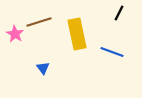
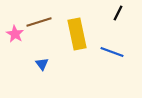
black line: moved 1 px left
blue triangle: moved 1 px left, 4 px up
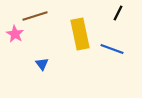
brown line: moved 4 px left, 6 px up
yellow rectangle: moved 3 px right
blue line: moved 3 px up
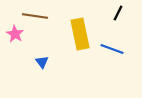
brown line: rotated 25 degrees clockwise
blue triangle: moved 2 px up
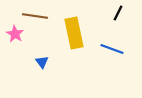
yellow rectangle: moved 6 px left, 1 px up
